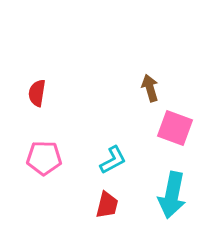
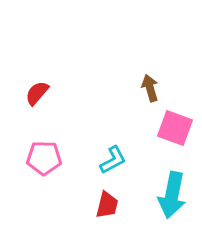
red semicircle: rotated 32 degrees clockwise
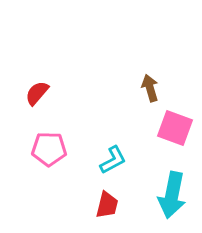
pink pentagon: moved 5 px right, 9 px up
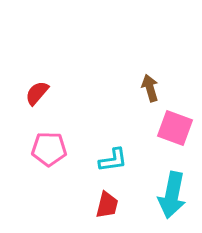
cyan L-shape: rotated 20 degrees clockwise
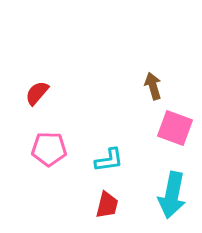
brown arrow: moved 3 px right, 2 px up
cyan L-shape: moved 4 px left
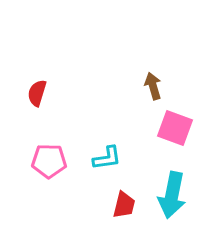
red semicircle: rotated 24 degrees counterclockwise
pink pentagon: moved 12 px down
cyan L-shape: moved 2 px left, 2 px up
red trapezoid: moved 17 px right
